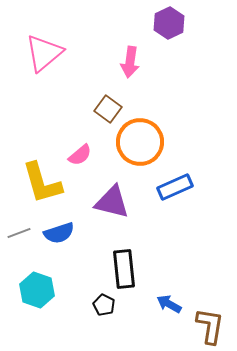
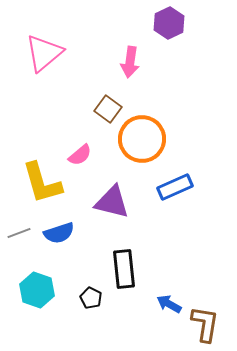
orange circle: moved 2 px right, 3 px up
black pentagon: moved 13 px left, 7 px up
brown L-shape: moved 5 px left, 2 px up
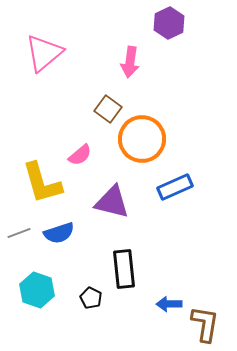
blue arrow: rotated 30 degrees counterclockwise
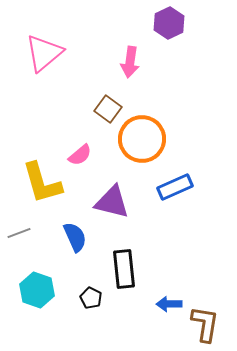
blue semicircle: moved 16 px right, 4 px down; rotated 96 degrees counterclockwise
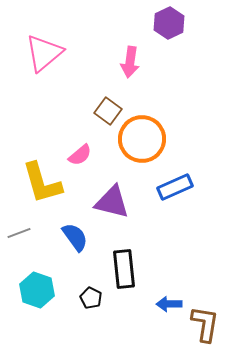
brown square: moved 2 px down
blue semicircle: rotated 12 degrees counterclockwise
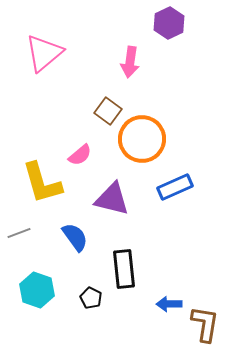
purple triangle: moved 3 px up
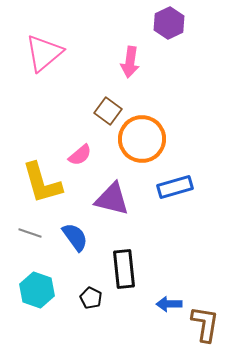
blue rectangle: rotated 8 degrees clockwise
gray line: moved 11 px right; rotated 40 degrees clockwise
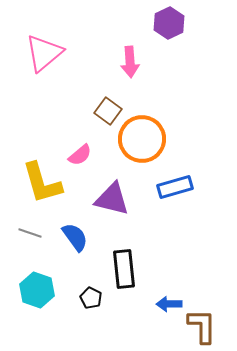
pink arrow: rotated 12 degrees counterclockwise
brown L-shape: moved 3 px left, 2 px down; rotated 9 degrees counterclockwise
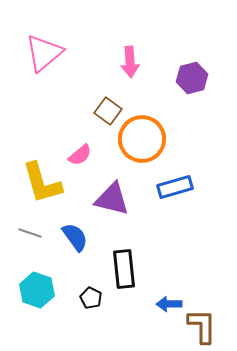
purple hexagon: moved 23 px right, 55 px down; rotated 12 degrees clockwise
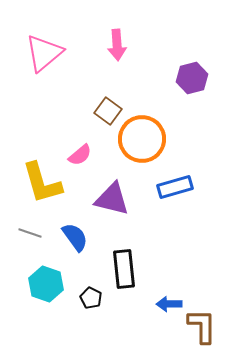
pink arrow: moved 13 px left, 17 px up
cyan hexagon: moved 9 px right, 6 px up
